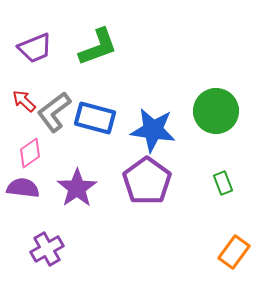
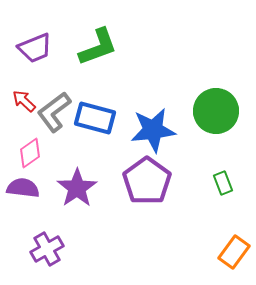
blue star: rotated 15 degrees counterclockwise
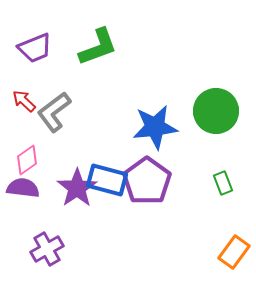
blue rectangle: moved 12 px right, 62 px down
blue star: moved 2 px right, 3 px up
pink diamond: moved 3 px left, 7 px down
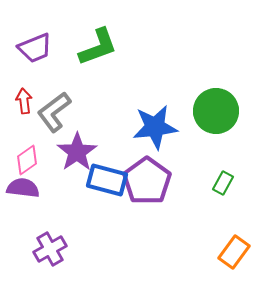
red arrow: rotated 40 degrees clockwise
green rectangle: rotated 50 degrees clockwise
purple star: moved 36 px up
purple cross: moved 3 px right
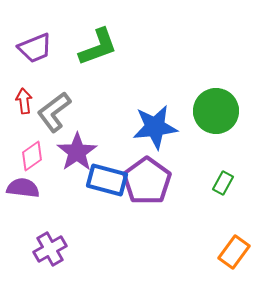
pink diamond: moved 5 px right, 4 px up
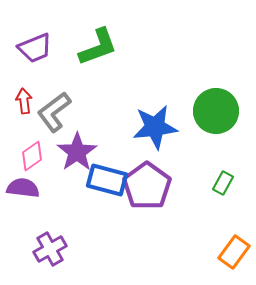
purple pentagon: moved 5 px down
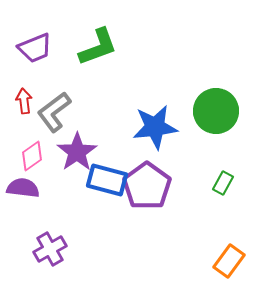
orange rectangle: moved 5 px left, 9 px down
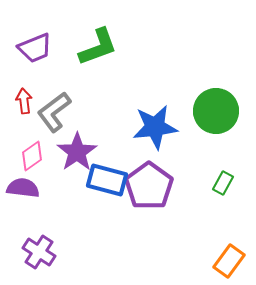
purple pentagon: moved 2 px right
purple cross: moved 11 px left, 3 px down; rotated 28 degrees counterclockwise
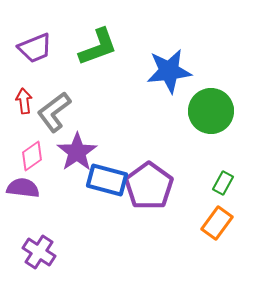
green circle: moved 5 px left
blue star: moved 14 px right, 56 px up
orange rectangle: moved 12 px left, 38 px up
